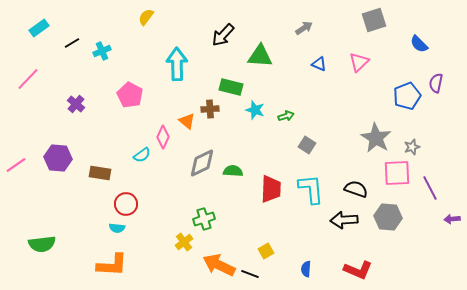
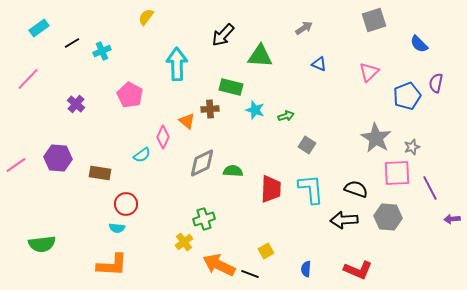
pink triangle at (359, 62): moved 10 px right, 10 px down
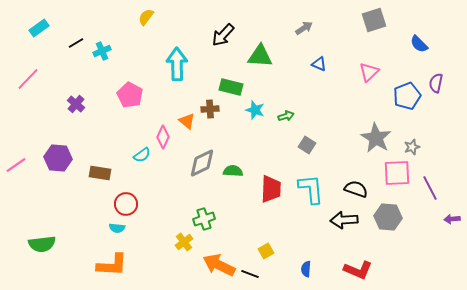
black line at (72, 43): moved 4 px right
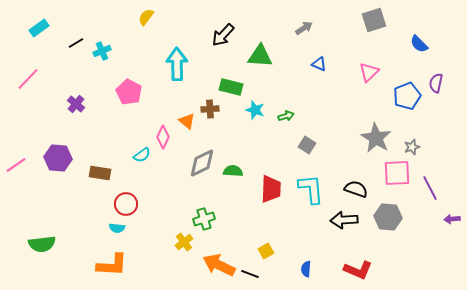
pink pentagon at (130, 95): moved 1 px left, 3 px up
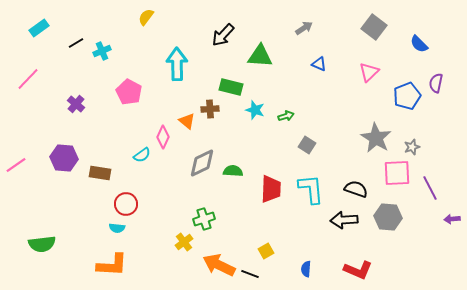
gray square at (374, 20): moved 7 px down; rotated 35 degrees counterclockwise
purple hexagon at (58, 158): moved 6 px right
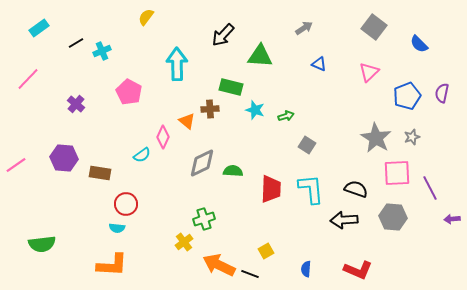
purple semicircle at (436, 83): moved 6 px right, 10 px down
gray star at (412, 147): moved 10 px up
gray hexagon at (388, 217): moved 5 px right
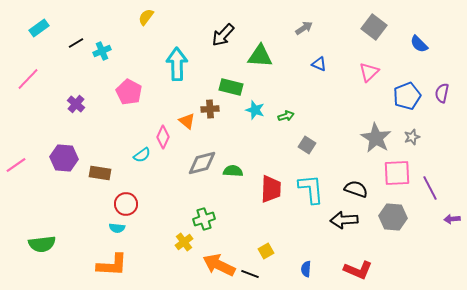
gray diamond at (202, 163): rotated 12 degrees clockwise
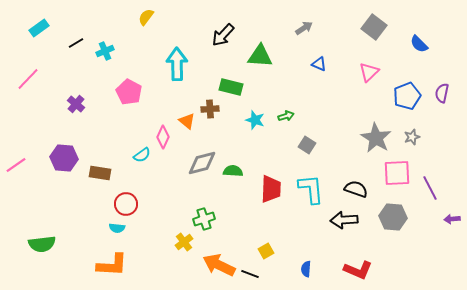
cyan cross at (102, 51): moved 3 px right
cyan star at (255, 110): moved 10 px down
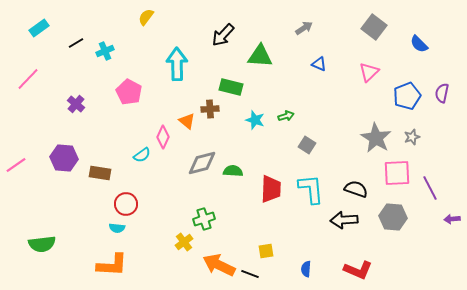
yellow square at (266, 251): rotated 21 degrees clockwise
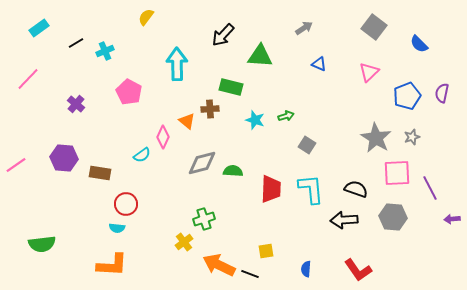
red L-shape at (358, 270): rotated 32 degrees clockwise
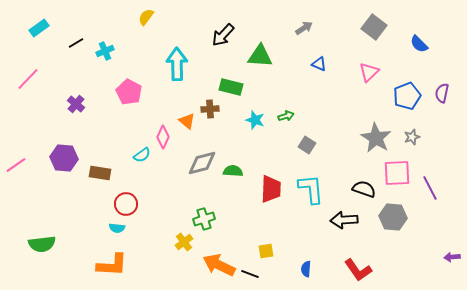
black semicircle at (356, 189): moved 8 px right
purple arrow at (452, 219): moved 38 px down
